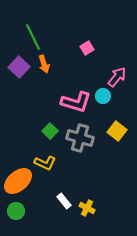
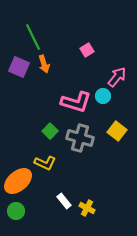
pink square: moved 2 px down
purple square: rotated 20 degrees counterclockwise
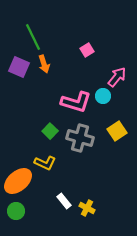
yellow square: rotated 18 degrees clockwise
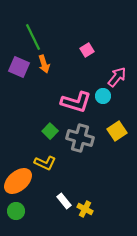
yellow cross: moved 2 px left, 1 px down
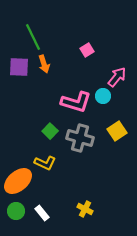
purple square: rotated 20 degrees counterclockwise
white rectangle: moved 22 px left, 12 px down
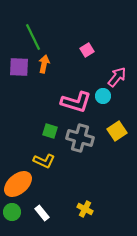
orange arrow: rotated 150 degrees counterclockwise
green square: rotated 28 degrees counterclockwise
yellow L-shape: moved 1 px left, 2 px up
orange ellipse: moved 3 px down
green circle: moved 4 px left, 1 px down
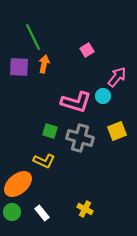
yellow square: rotated 12 degrees clockwise
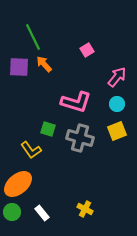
orange arrow: rotated 54 degrees counterclockwise
cyan circle: moved 14 px right, 8 px down
green square: moved 2 px left, 2 px up
yellow L-shape: moved 13 px left, 11 px up; rotated 30 degrees clockwise
